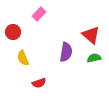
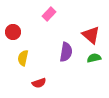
pink rectangle: moved 10 px right
yellow semicircle: rotated 35 degrees clockwise
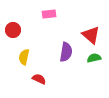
pink rectangle: rotated 40 degrees clockwise
red circle: moved 2 px up
yellow semicircle: moved 1 px right, 1 px up
red semicircle: moved 4 px up; rotated 136 degrees counterclockwise
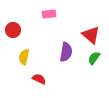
green semicircle: rotated 40 degrees counterclockwise
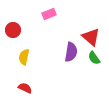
pink rectangle: rotated 16 degrees counterclockwise
red triangle: moved 2 px down
purple semicircle: moved 5 px right
green semicircle: rotated 72 degrees counterclockwise
red semicircle: moved 14 px left, 9 px down
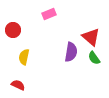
red semicircle: moved 7 px left, 3 px up
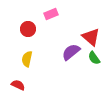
pink rectangle: moved 2 px right
red circle: moved 15 px right, 1 px up
purple semicircle: rotated 138 degrees counterclockwise
yellow semicircle: moved 3 px right, 2 px down
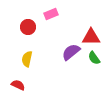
red circle: moved 2 px up
red triangle: rotated 42 degrees counterclockwise
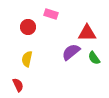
pink rectangle: rotated 40 degrees clockwise
red triangle: moved 4 px left, 4 px up
red semicircle: rotated 40 degrees clockwise
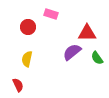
purple semicircle: moved 1 px right
green semicircle: moved 3 px right
